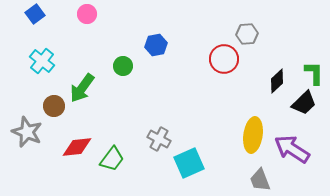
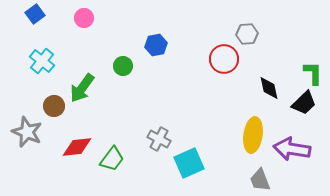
pink circle: moved 3 px left, 4 px down
green L-shape: moved 1 px left
black diamond: moved 8 px left, 7 px down; rotated 60 degrees counterclockwise
purple arrow: rotated 24 degrees counterclockwise
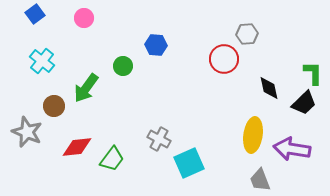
blue hexagon: rotated 15 degrees clockwise
green arrow: moved 4 px right
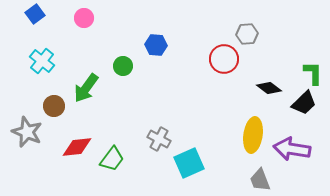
black diamond: rotated 40 degrees counterclockwise
